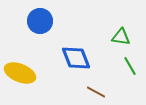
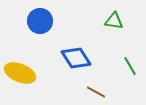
green triangle: moved 7 px left, 16 px up
blue diamond: rotated 12 degrees counterclockwise
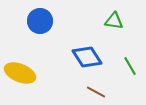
blue diamond: moved 11 px right, 1 px up
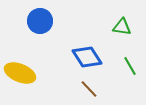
green triangle: moved 8 px right, 6 px down
brown line: moved 7 px left, 3 px up; rotated 18 degrees clockwise
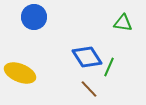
blue circle: moved 6 px left, 4 px up
green triangle: moved 1 px right, 4 px up
green line: moved 21 px left, 1 px down; rotated 54 degrees clockwise
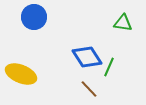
yellow ellipse: moved 1 px right, 1 px down
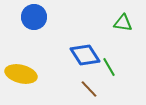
blue diamond: moved 2 px left, 2 px up
green line: rotated 54 degrees counterclockwise
yellow ellipse: rotated 8 degrees counterclockwise
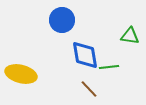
blue circle: moved 28 px right, 3 px down
green triangle: moved 7 px right, 13 px down
blue diamond: rotated 24 degrees clockwise
green line: rotated 66 degrees counterclockwise
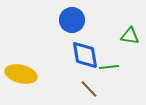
blue circle: moved 10 px right
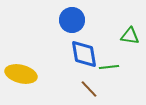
blue diamond: moved 1 px left, 1 px up
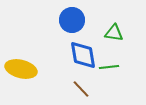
green triangle: moved 16 px left, 3 px up
blue diamond: moved 1 px left, 1 px down
yellow ellipse: moved 5 px up
brown line: moved 8 px left
